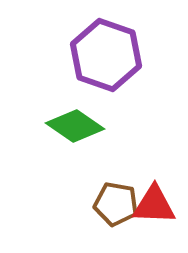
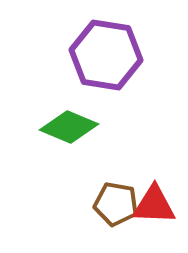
purple hexagon: rotated 10 degrees counterclockwise
green diamond: moved 6 px left, 1 px down; rotated 12 degrees counterclockwise
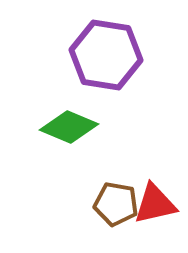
red triangle: moved 1 px right, 1 px up; rotated 15 degrees counterclockwise
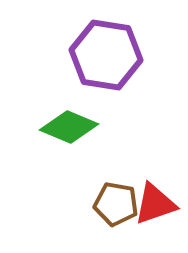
red triangle: rotated 6 degrees counterclockwise
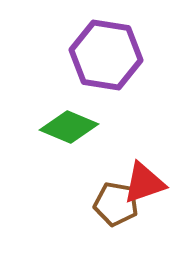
red triangle: moved 11 px left, 21 px up
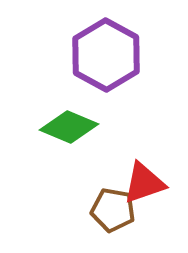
purple hexagon: rotated 20 degrees clockwise
brown pentagon: moved 3 px left, 6 px down
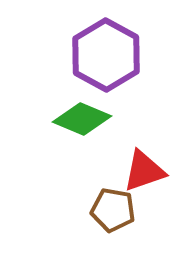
green diamond: moved 13 px right, 8 px up
red triangle: moved 12 px up
